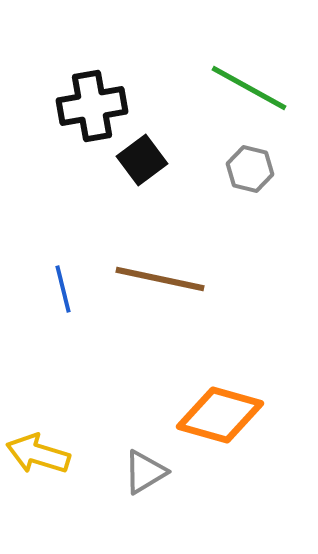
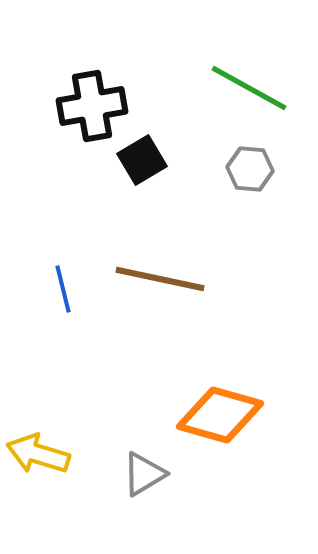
black square: rotated 6 degrees clockwise
gray hexagon: rotated 9 degrees counterclockwise
gray triangle: moved 1 px left, 2 px down
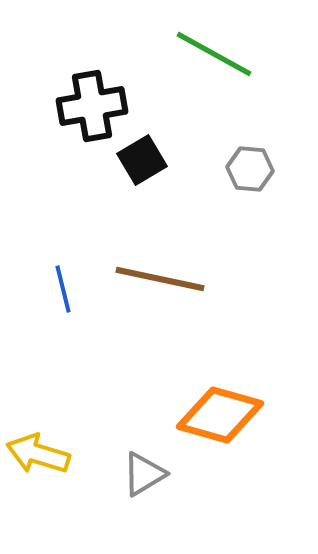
green line: moved 35 px left, 34 px up
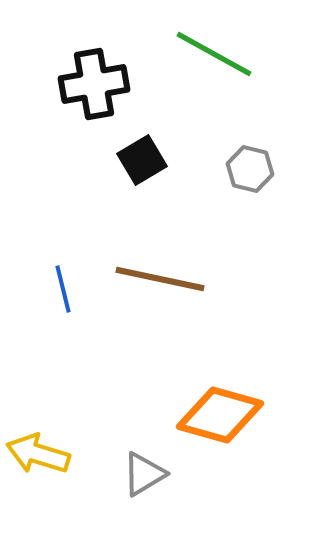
black cross: moved 2 px right, 22 px up
gray hexagon: rotated 9 degrees clockwise
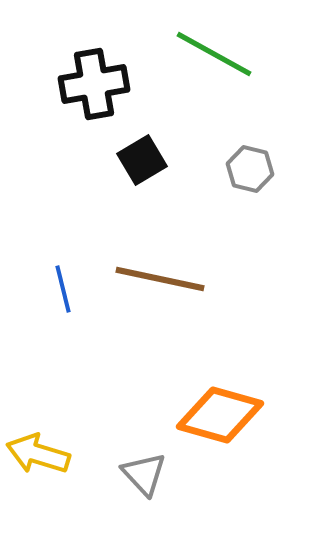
gray triangle: rotated 42 degrees counterclockwise
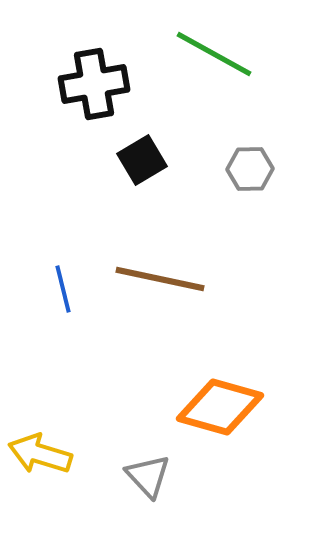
gray hexagon: rotated 15 degrees counterclockwise
orange diamond: moved 8 px up
yellow arrow: moved 2 px right
gray triangle: moved 4 px right, 2 px down
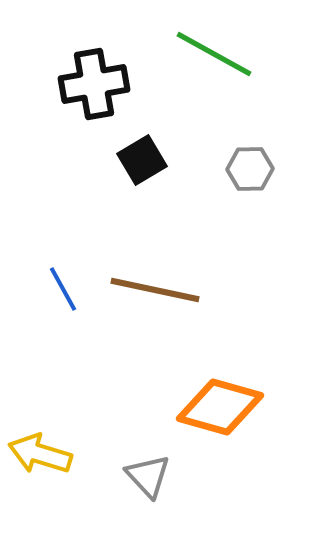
brown line: moved 5 px left, 11 px down
blue line: rotated 15 degrees counterclockwise
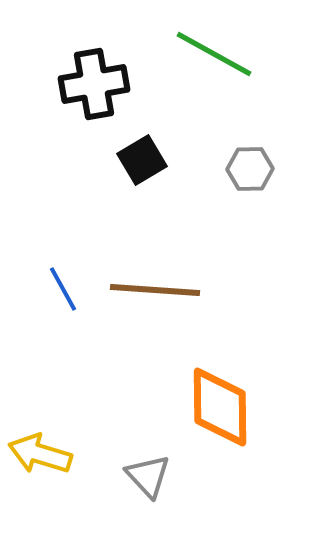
brown line: rotated 8 degrees counterclockwise
orange diamond: rotated 74 degrees clockwise
